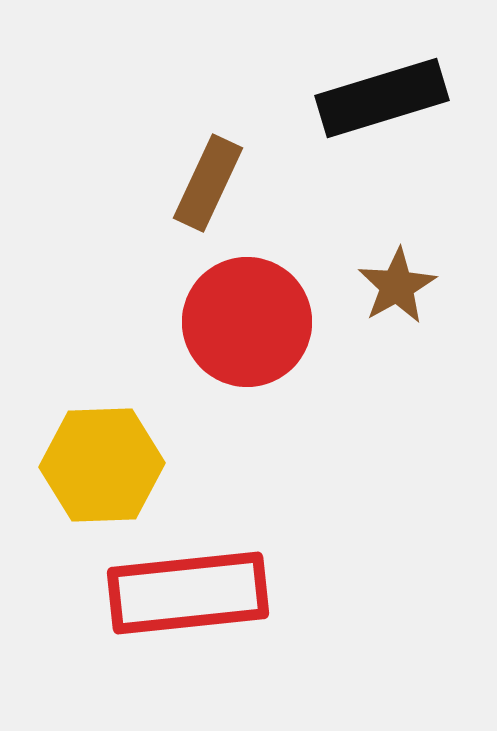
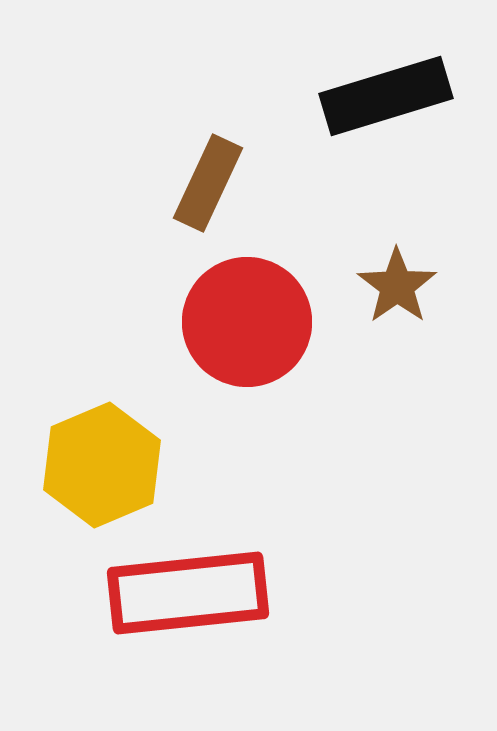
black rectangle: moved 4 px right, 2 px up
brown star: rotated 6 degrees counterclockwise
yellow hexagon: rotated 21 degrees counterclockwise
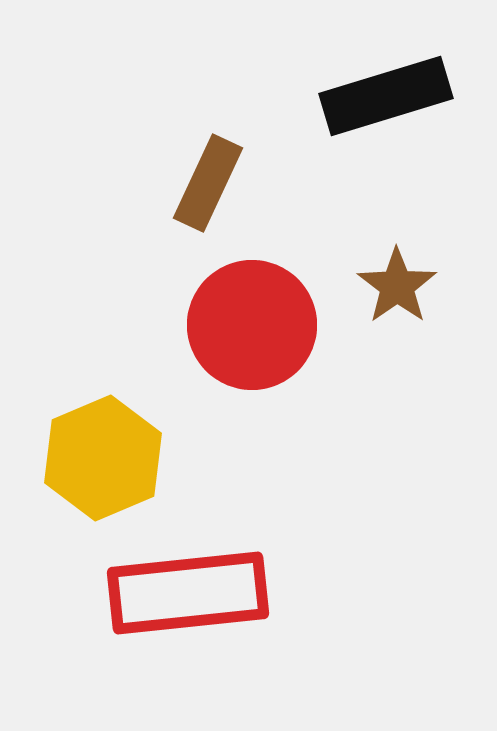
red circle: moved 5 px right, 3 px down
yellow hexagon: moved 1 px right, 7 px up
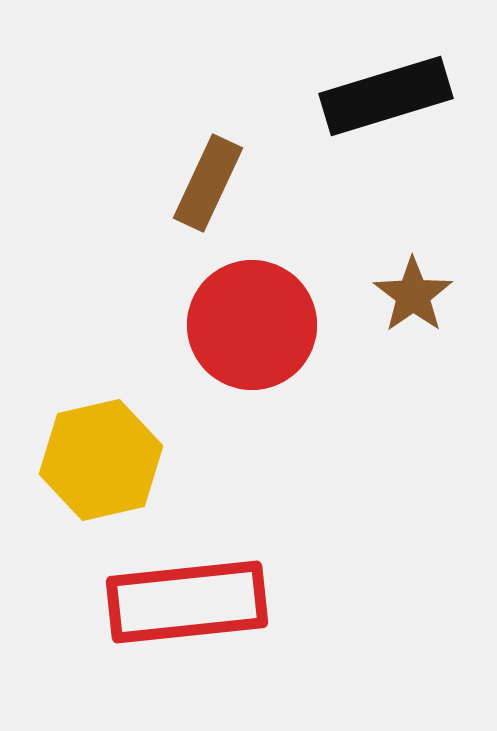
brown star: moved 16 px right, 9 px down
yellow hexagon: moved 2 px left, 2 px down; rotated 10 degrees clockwise
red rectangle: moved 1 px left, 9 px down
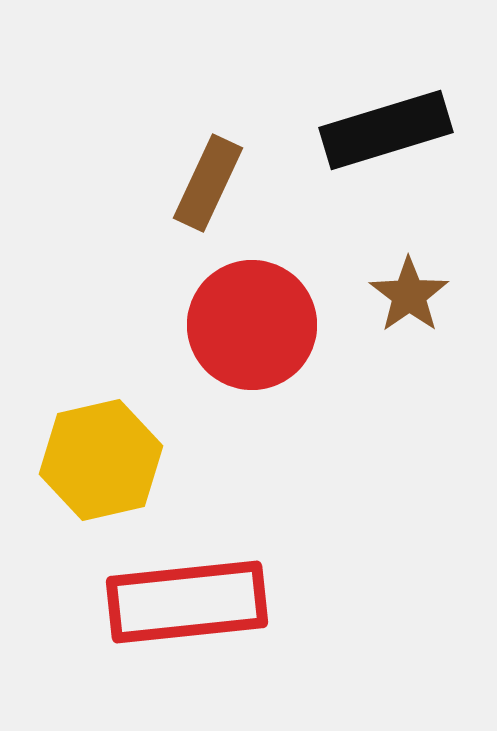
black rectangle: moved 34 px down
brown star: moved 4 px left
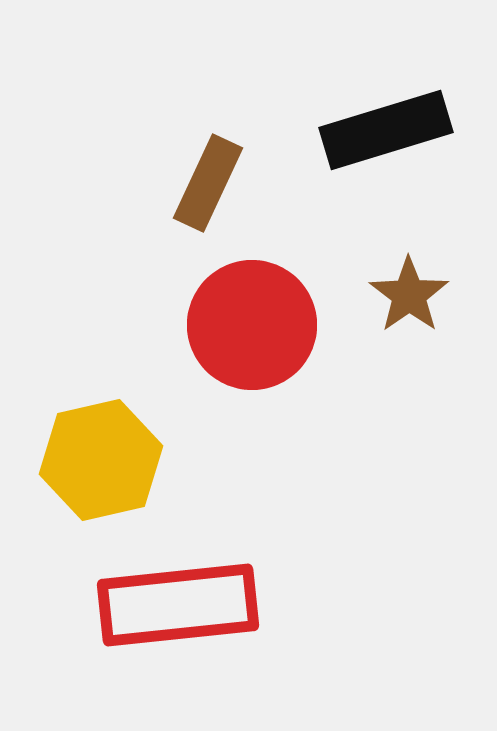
red rectangle: moved 9 px left, 3 px down
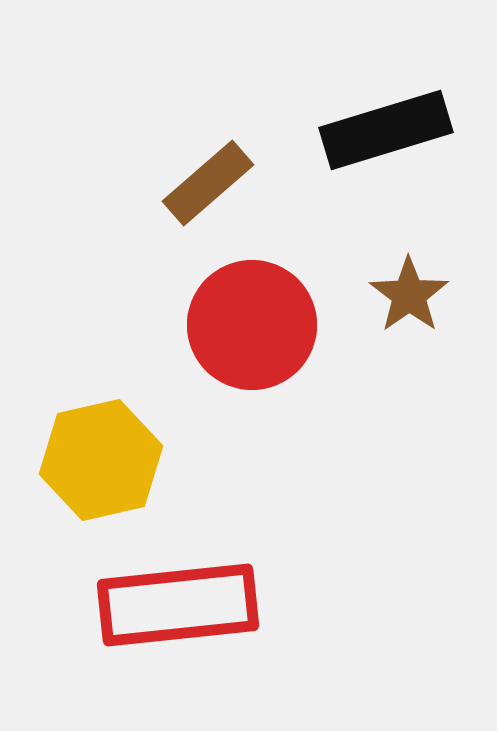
brown rectangle: rotated 24 degrees clockwise
